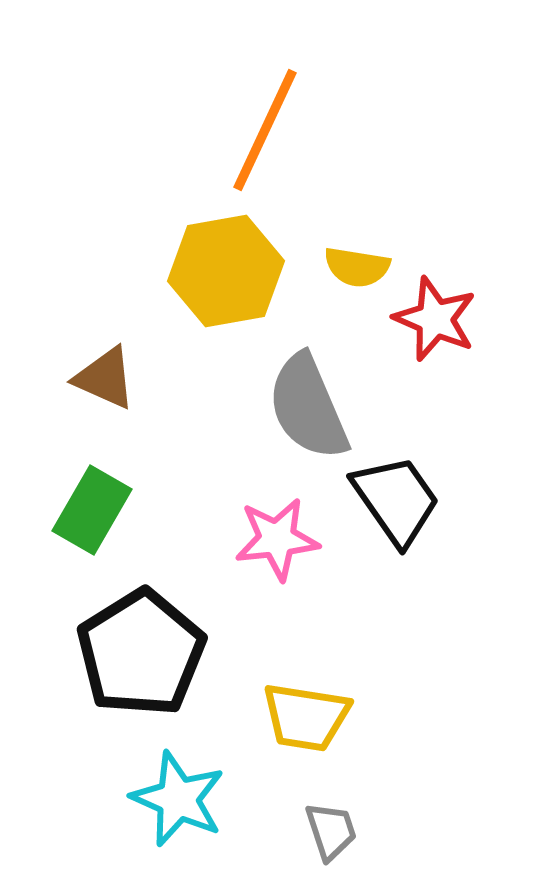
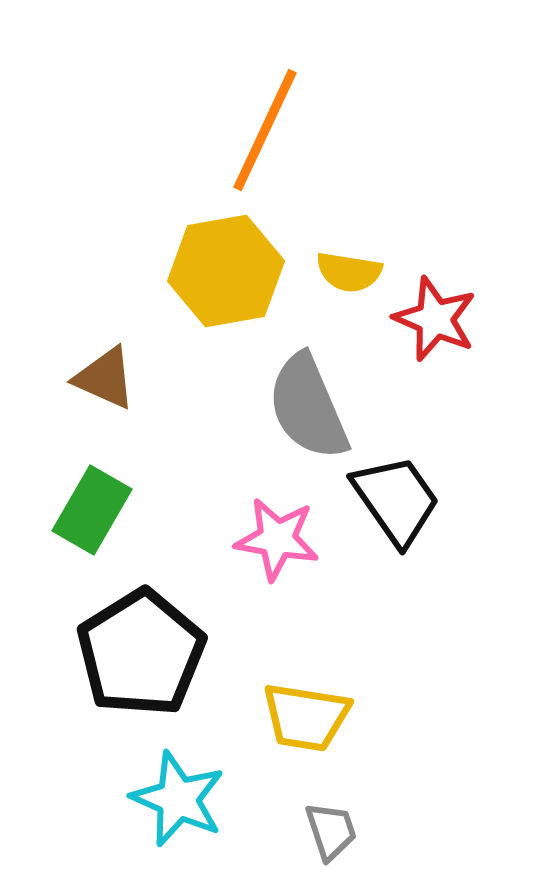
yellow semicircle: moved 8 px left, 5 px down
pink star: rotated 16 degrees clockwise
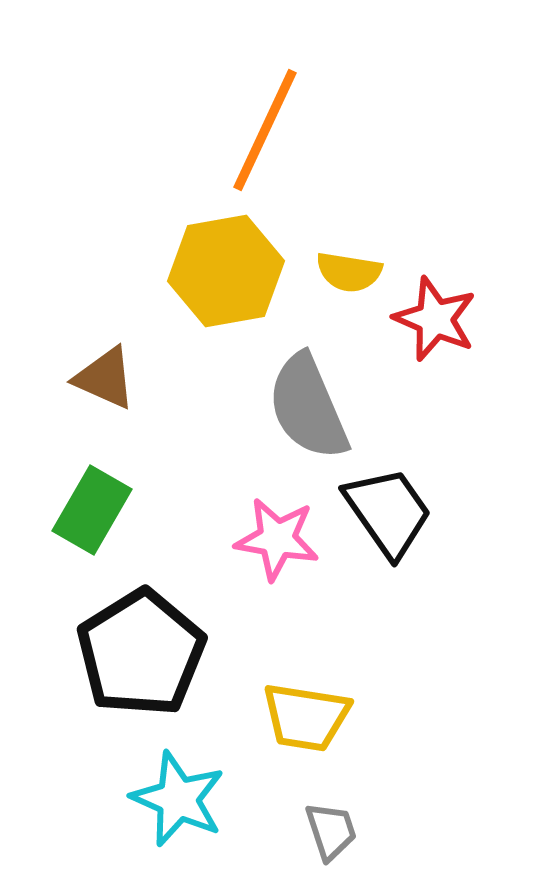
black trapezoid: moved 8 px left, 12 px down
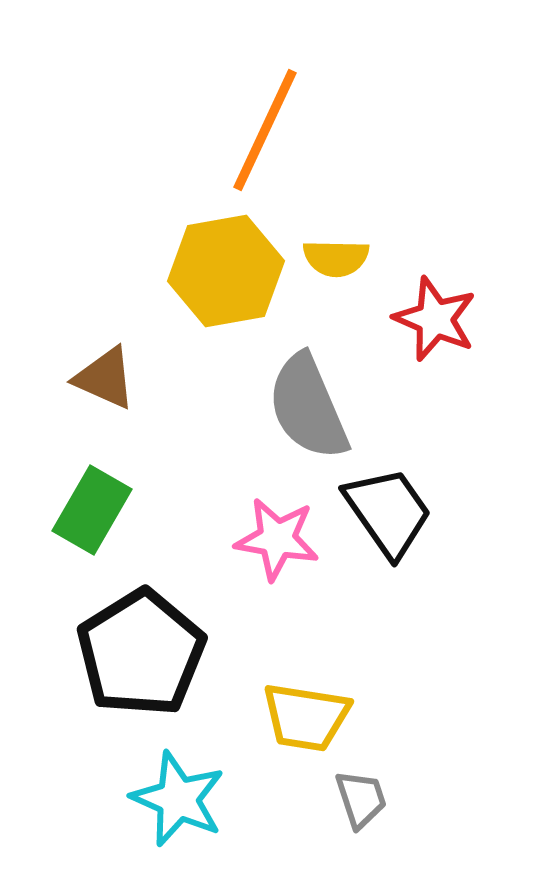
yellow semicircle: moved 13 px left, 14 px up; rotated 8 degrees counterclockwise
gray trapezoid: moved 30 px right, 32 px up
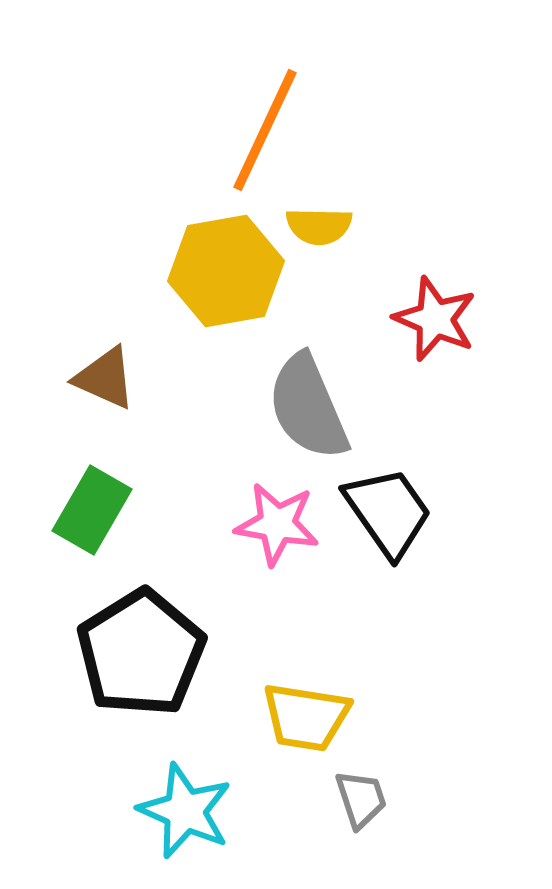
yellow semicircle: moved 17 px left, 32 px up
pink star: moved 15 px up
cyan star: moved 7 px right, 12 px down
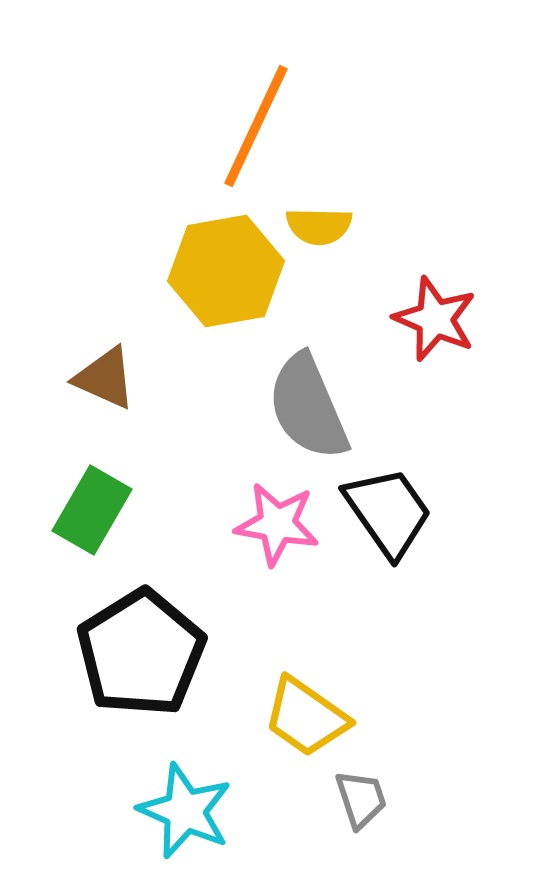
orange line: moved 9 px left, 4 px up
yellow trapezoid: rotated 26 degrees clockwise
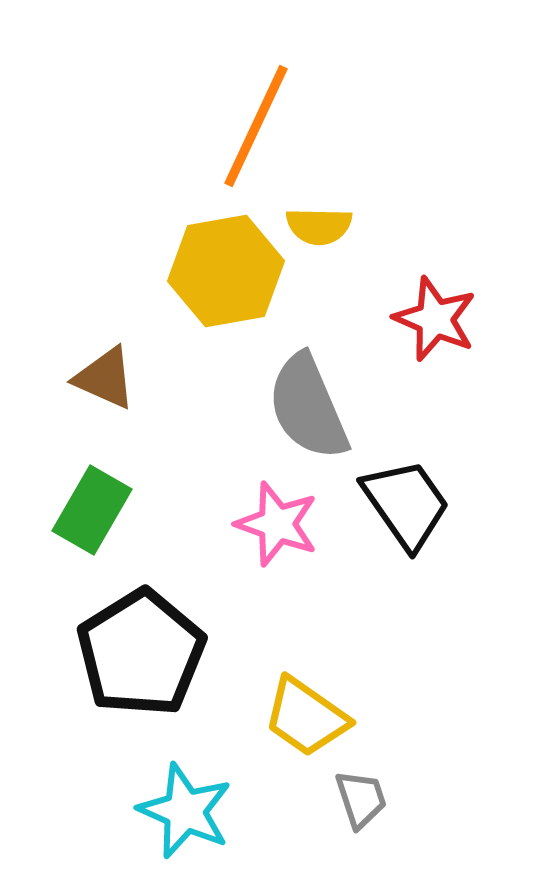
black trapezoid: moved 18 px right, 8 px up
pink star: rotated 10 degrees clockwise
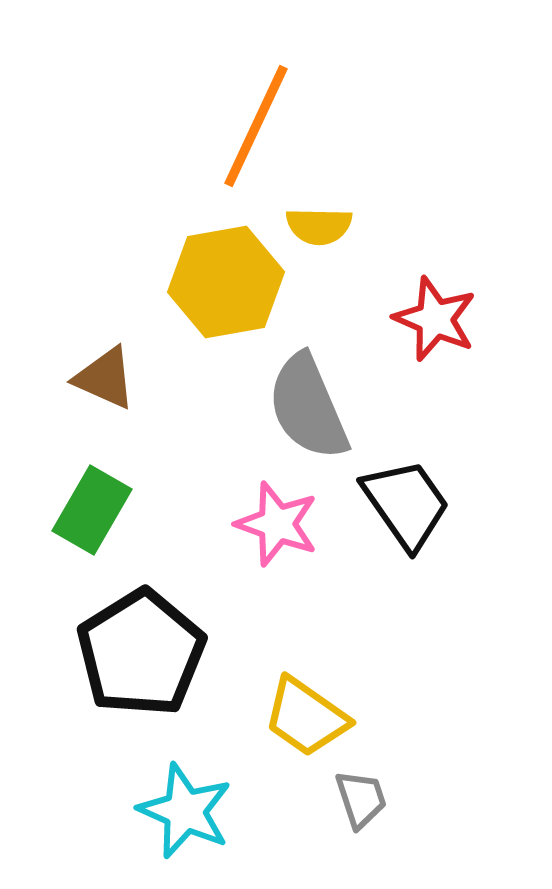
yellow hexagon: moved 11 px down
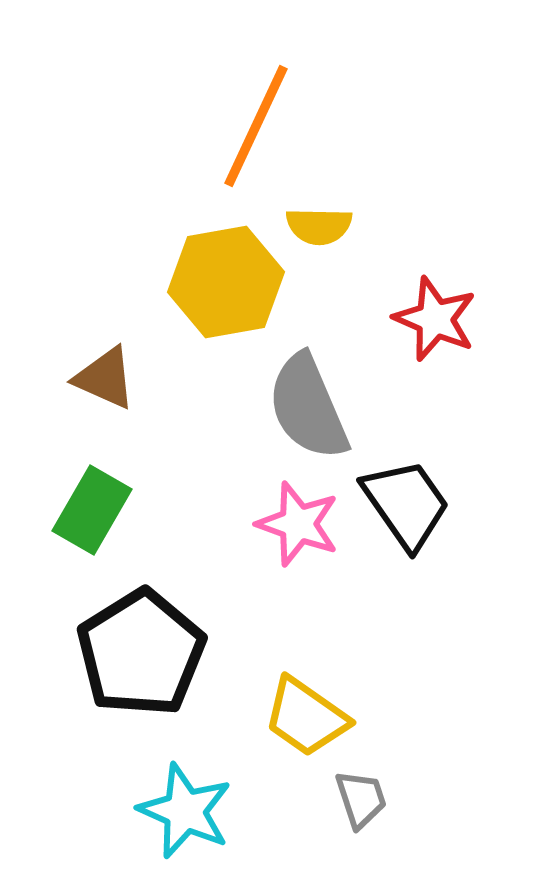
pink star: moved 21 px right
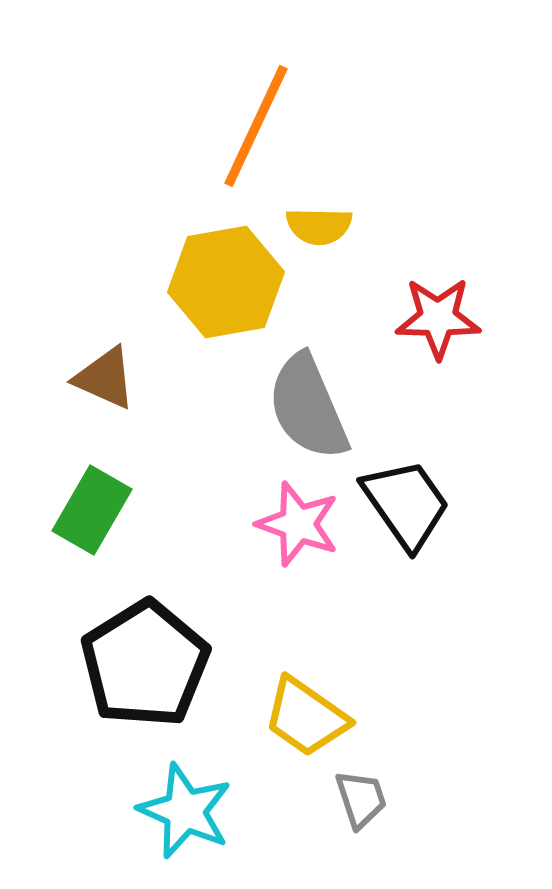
red star: moved 3 px right, 1 px up; rotated 22 degrees counterclockwise
black pentagon: moved 4 px right, 11 px down
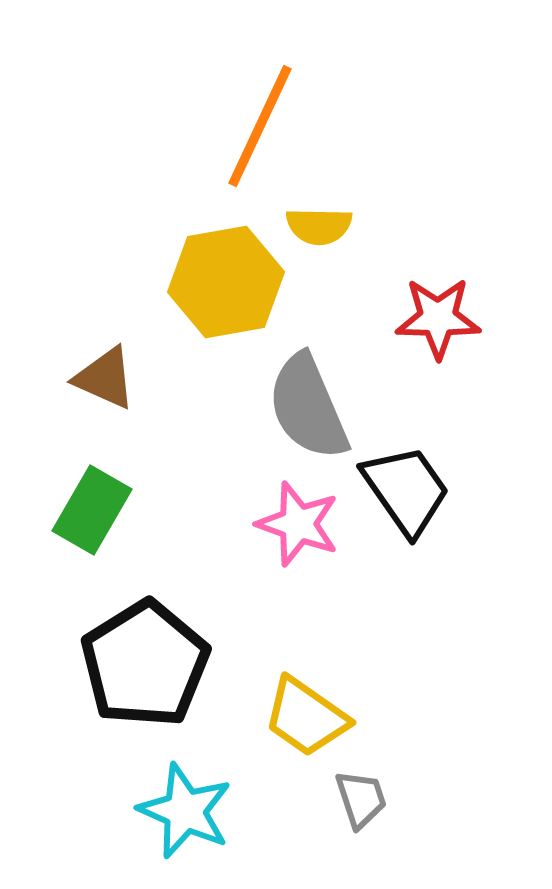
orange line: moved 4 px right
black trapezoid: moved 14 px up
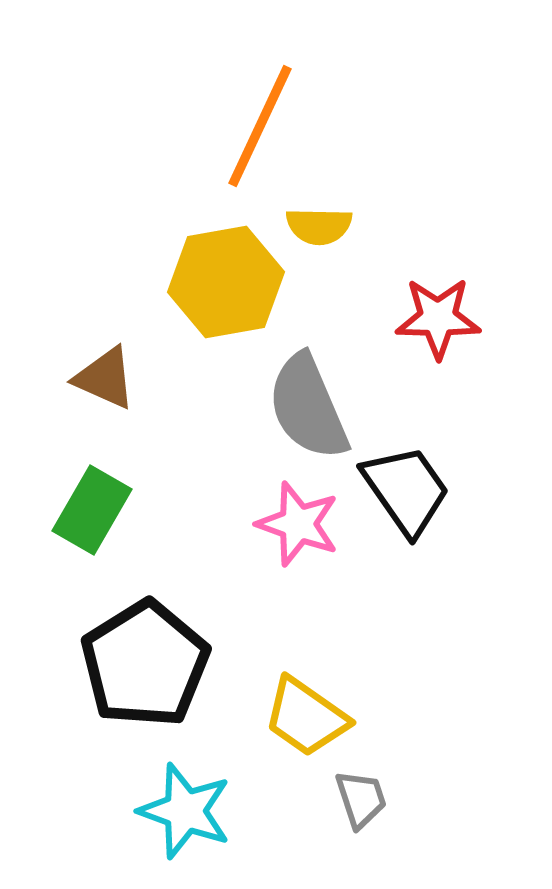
cyan star: rotated 4 degrees counterclockwise
